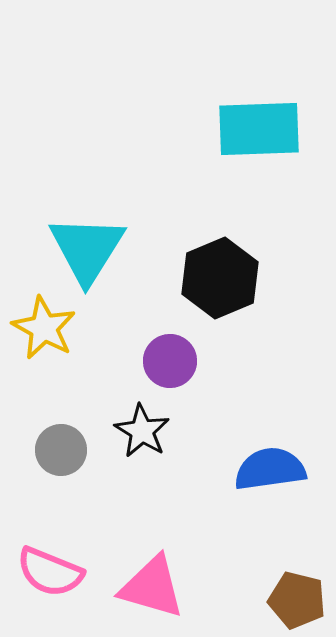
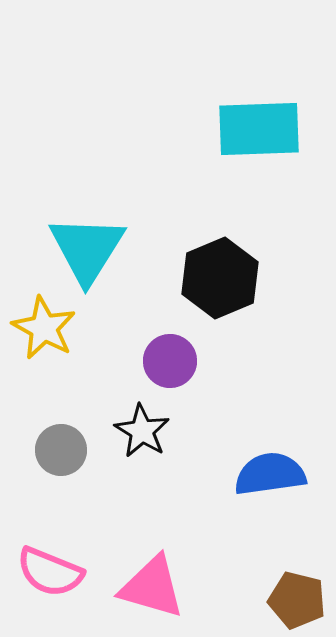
blue semicircle: moved 5 px down
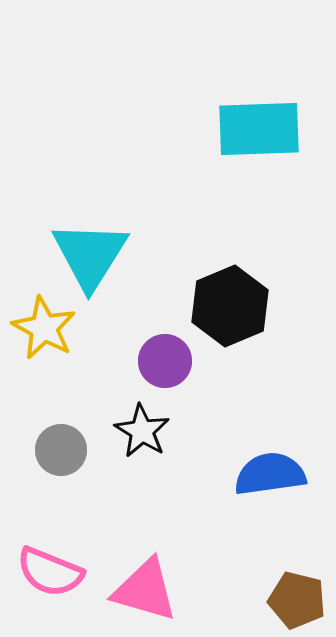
cyan triangle: moved 3 px right, 6 px down
black hexagon: moved 10 px right, 28 px down
purple circle: moved 5 px left
pink triangle: moved 7 px left, 3 px down
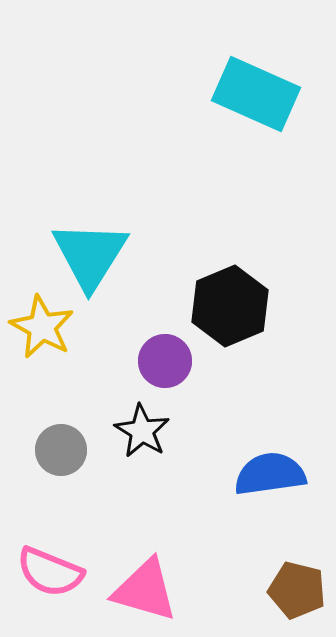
cyan rectangle: moved 3 px left, 35 px up; rotated 26 degrees clockwise
yellow star: moved 2 px left, 1 px up
brown pentagon: moved 10 px up
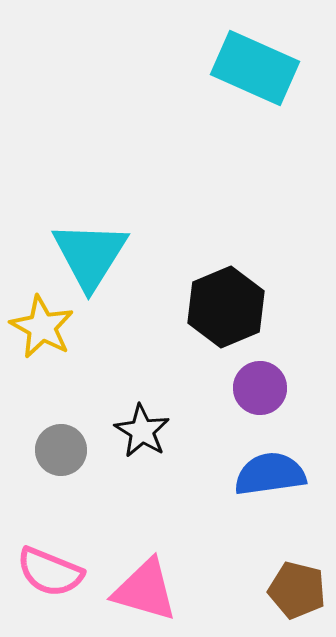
cyan rectangle: moved 1 px left, 26 px up
black hexagon: moved 4 px left, 1 px down
purple circle: moved 95 px right, 27 px down
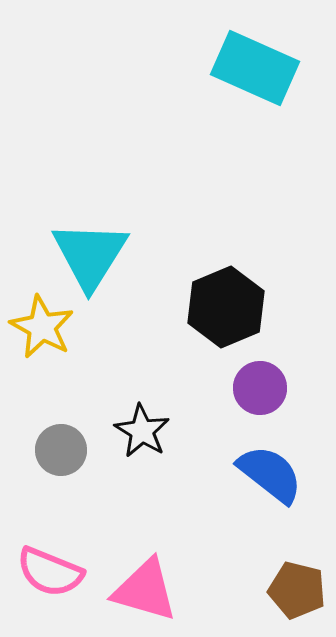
blue semicircle: rotated 46 degrees clockwise
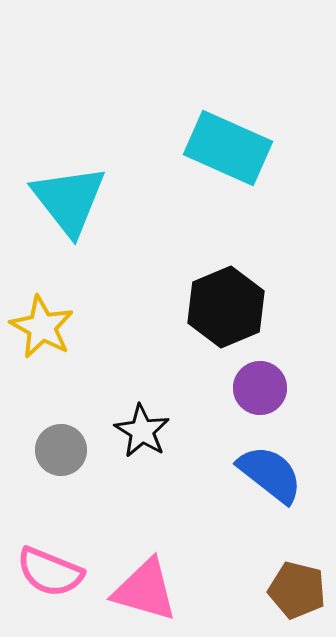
cyan rectangle: moved 27 px left, 80 px down
cyan triangle: moved 21 px left, 55 px up; rotated 10 degrees counterclockwise
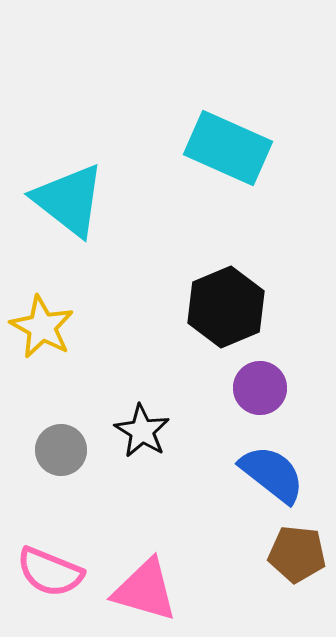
cyan triangle: rotated 14 degrees counterclockwise
blue semicircle: moved 2 px right
brown pentagon: moved 36 px up; rotated 8 degrees counterclockwise
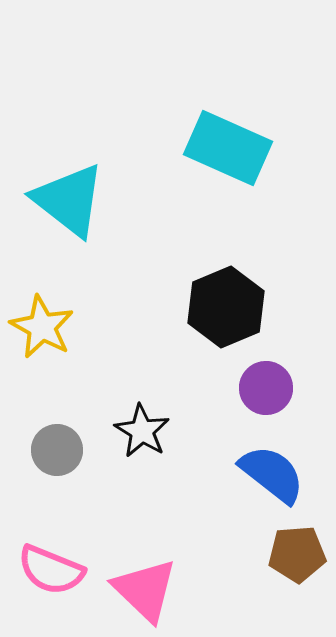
purple circle: moved 6 px right
gray circle: moved 4 px left
brown pentagon: rotated 10 degrees counterclockwise
pink semicircle: moved 1 px right, 2 px up
pink triangle: rotated 28 degrees clockwise
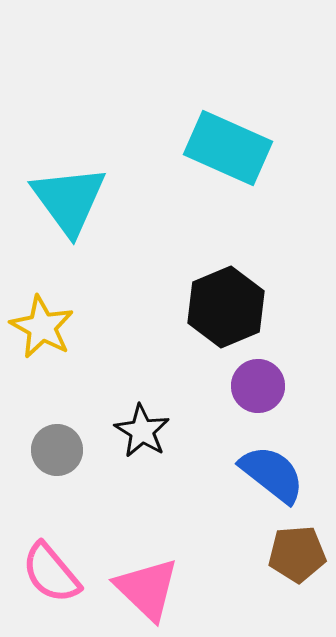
cyan triangle: rotated 16 degrees clockwise
purple circle: moved 8 px left, 2 px up
pink semicircle: moved 3 px down; rotated 28 degrees clockwise
pink triangle: moved 2 px right, 1 px up
